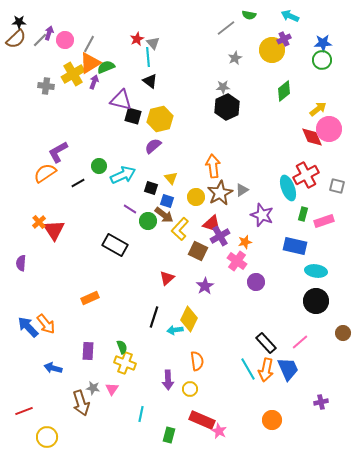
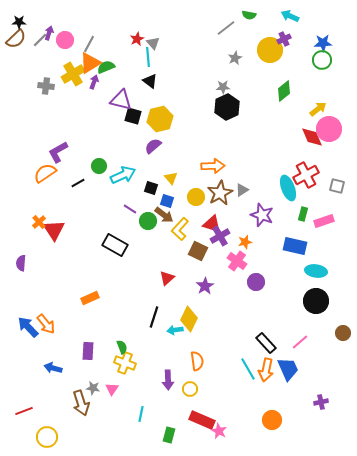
yellow circle at (272, 50): moved 2 px left
orange arrow at (213, 166): rotated 95 degrees clockwise
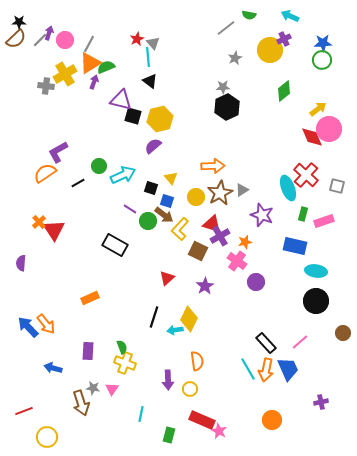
yellow cross at (73, 74): moved 8 px left
red cross at (306, 175): rotated 20 degrees counterclockwise
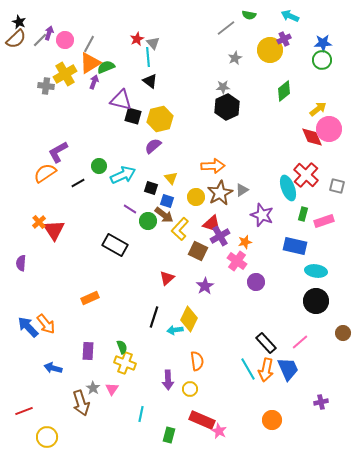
black star at (19, 22): rotated 24 degrees clockwise
gray star at (93, 388): rotated 24 degrees clockwise
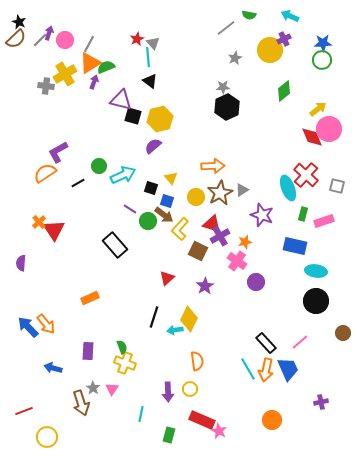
black rectangle at (115, 245): rotated 20 degrees clockwise
purple arrow at (168, 380): moved 12 px down
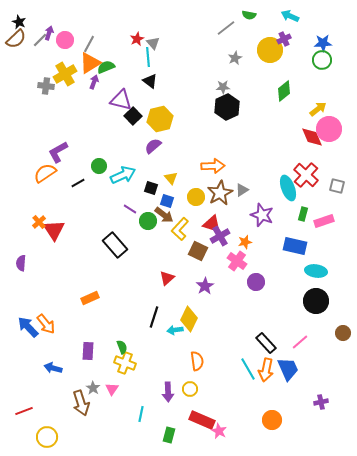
black square at (133, 116): rotated 30 degrees clockwise
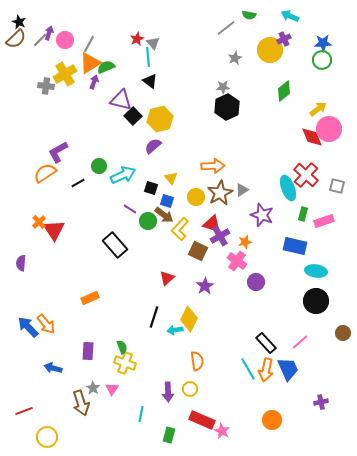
pink star at (219, 431): moved 3 px right
